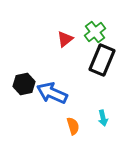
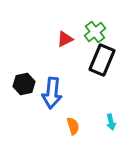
red triangle: rotated 12 degrees clockwise
blue arrow: rotated 108 degrees counterclockwise
cyan arrow: moved 8 px right, 4 px down
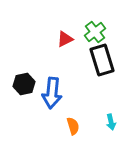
black rectangle: rotated 40 degrees counterclockwise
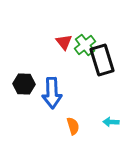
green cross: moved 10 px left, 13 px down
red triangle: moved 1 px left, 3 px down; rotated 42 degrees counterclockwise
black hexagon: rotated 15 degrees clockwise
blue arrow: rotated 8 degrees counterclockwise
cyan arrow: rotated 105 degrees clockwise
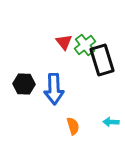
blue arrow: moved 2 px right, 4 px up
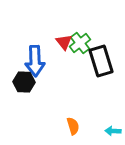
green cross: moved 5 px left, 2 px up
black rectangle: moved 1 px left, 1 px down
black hexagon: moved 2 px up
blue arrow: moved 19 px left, 28 px up
cyan arrow: moved 2 px right, 9 px down
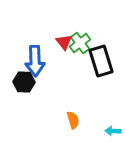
orange semicircle: moved 6 px up
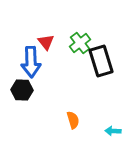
red triangle: moved 18 px left
blue arrow: moved 4 px left, 1 px down
black hexagon: moved 2 px left, 8 px down
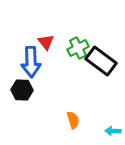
green cross: moved 2 px left, 5 px down; rotated 10 degrees clockwise
black rectangle: rotated 36 degrees counterclockwise
